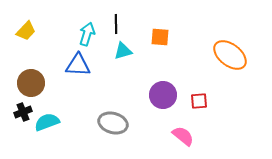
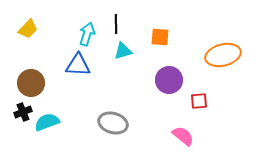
yellow trapezoid: moved 2 px right, 2 px up
orange ellipse: moved 7 px left; rotated 52 degrees counterclockwise
purple circle: moved 6 px right, 15 px up
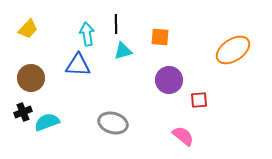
cyan arrow: rotated 25 degrees counterclockwise
orange ellipse: moved 10 px right, 5 px up; rotated 20 degrees counterclockwise
brown circle: moved 5 px up
red square: moved 1 px up
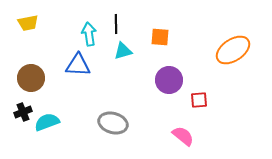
yellow trapezoid: moved 6 px up; rotated 35 degrees clockwise
cyan arrow: moved 2 px right
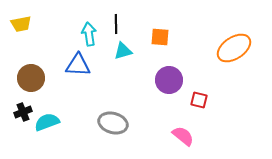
yellow trapezoid: moved 7 px left, 1 px down
orange ellipse: moved 1 px right, 2 px up
red square: rotated 18 degrees clockwise
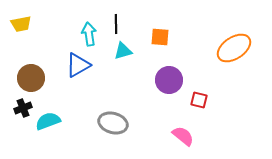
blue triangle: rotated 32 degrees counterclockwise
black cross: moved 4 px up
cyan semicircle: moved 1 px right, 1 px up
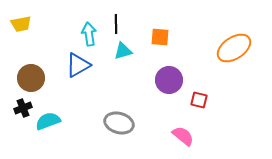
gray ellipse: moved 6 px right
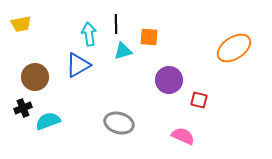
orange square: moved 11 px left
brown circle: moved 4 px right, 1 px up
pink semicircle: rotated 15 degrees counterclockwise
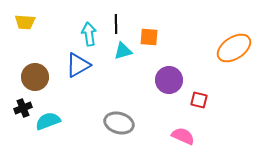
yellow trapezoid: moved 4 px right, 2 px up; rotated 15 degrees clockwise
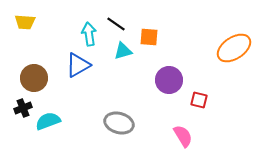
black line: rotated 54 degrees counterclockwise
brown circle: moved 1 px left, 1 px down
pink semicircle: rotated 35 degrees clockwise
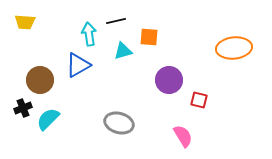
black line: moved 3 px up; rotated 48 degrees counterclockwise
orange ellipse: rotated 28 degrees clockwise
brown circle: moved 6 px right, 2 px down
cyan semicircle: moved 2 px up; rotated 25 degrees counterclockwise
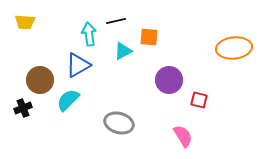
cyan triangle: rotated 12 degrees counterclockwise
cyan semicircle: moved 20 px right, 19 px up
